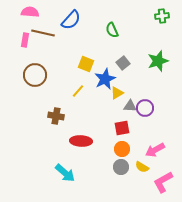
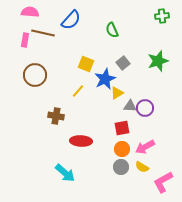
pink arrow: moved 10 px left, 3 px up
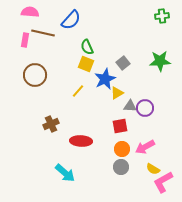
green semicircle: moved 25 px left, 17 px down
green star: moved 2 px right; rotated 15 degrees clockwise
brown cross: moved 5 px left, 8 px down; rotated 35 degrees counterclockwise
red square: moved 2 px left, 2 px up
yellow semicircle: moved 11 px right, 2 px down
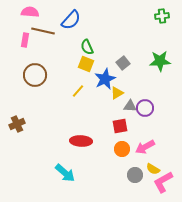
brown line: moved 2 px up
brown cross: moved 34 px left
gray circle: moved 14 px right, 8 px down
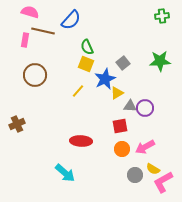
pink semicircle: rotated 12 degrees clockwise
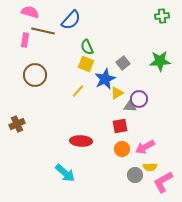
purple circle: moved 6 px left, 9 px up
yellow semicircle: moved 3 px left, 2 px up; rotated 32 degrees counterclockwise
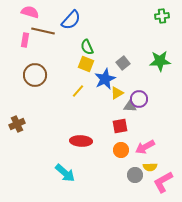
orange circle: moved 1 px left, 1 px down
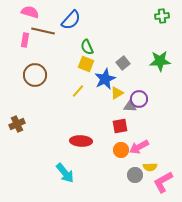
pink arrow: moved 6 px left
cyan arrow: rotated 10 degrees clockwise
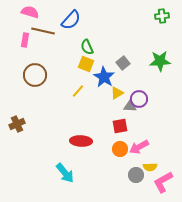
blue star: moved 1 px left, 2 px up; rotated 15 degrees counterclockwise
orange circle: moved 1 px left, 1 px up
gray circle: moved 1 px right
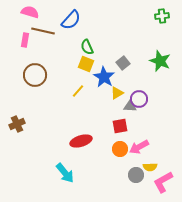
green star: rotated 25 degrees clockwise
red ellipse: rotated 20 degrees counterclockwise
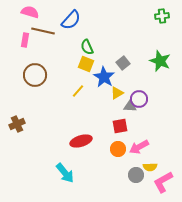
orange circle: moved 2 px left
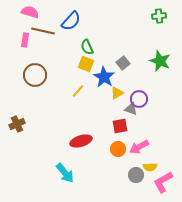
green cross: moved 3 px left
blue semicircle: moved 1 px down
gray triangle: moved 1 px right, 3 px down; rotated 16 degrees clockwise
